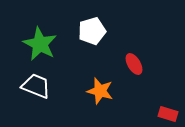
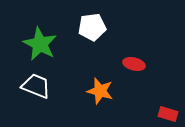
white pentagon: moved 4 px up; rotated 8 degrees clockwise
red ellipse: rotated 45 degrees counterclockwise
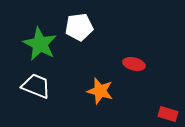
white pentagon: moved 13 px left
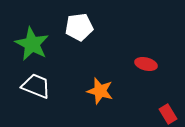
green star: moved 8 px left
red ellipse: moved 12 px right
red rectangle: rotated 42 degrees clockwise
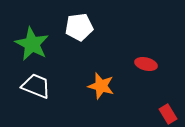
orange star: moved 1 px right, 5 px up
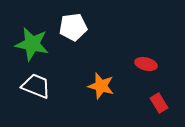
white pentagon: moved 6 px left
green star: rotated 16 degrees counterclockwise
red rectangle: moved 9 px left, 11 px up
